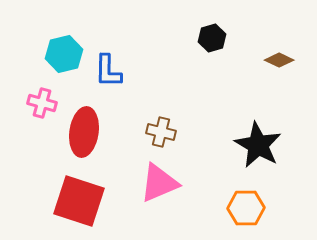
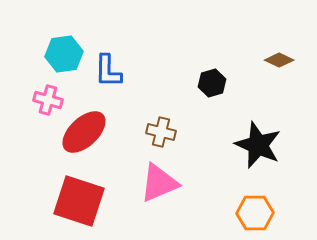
black hexagon: moved 45 px down
cyan hexagon: rotated 6 degrees clockwise
pink cross: moved 6 px right, 3 px up
red ellipse: rotated 39 degrees clockwise
black star: rotated 6 degrees counterclockwise
orange hexagon: moved 9 px right, 5 px down
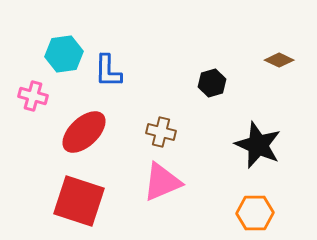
pink cross: moved 15 px left, 4 px up
pink triangle: moved 3 px right, 1 px up
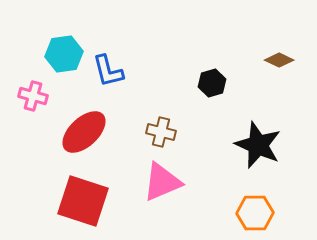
blue L-shape: rotated 15 degrees counterclockwise
red square: moved 4 px right
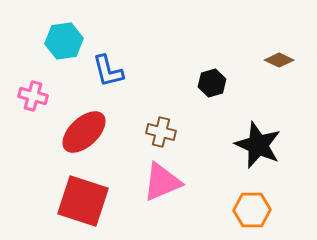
cyan hexagon: moved 13 px up
orange hexagon: moved 3 px left, 3 px up
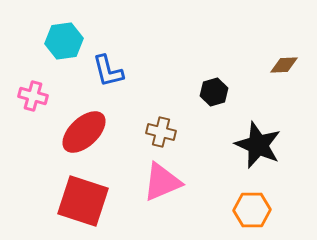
brown diamond: moved 5 px right, 5 px down; rotated 28 degrees counterclockwise
black hexagon: moved 2 px right, 9 px down
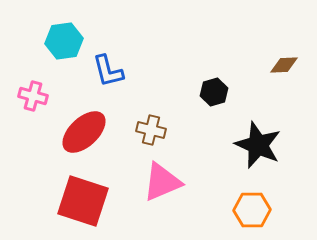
brown cross: moved 10 px left, 2 px up
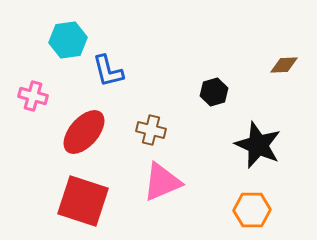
cyan hexagon: moved 4 px right, 1 px up
red ellipse: rotated 6 degrees counterclockwise
